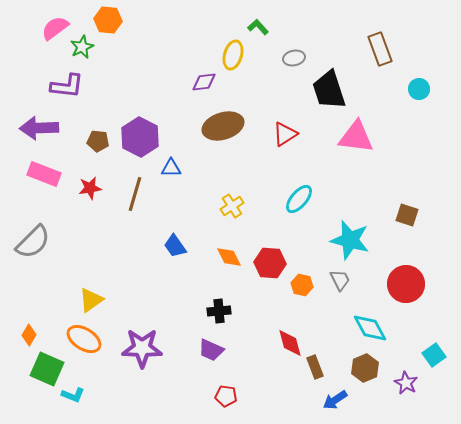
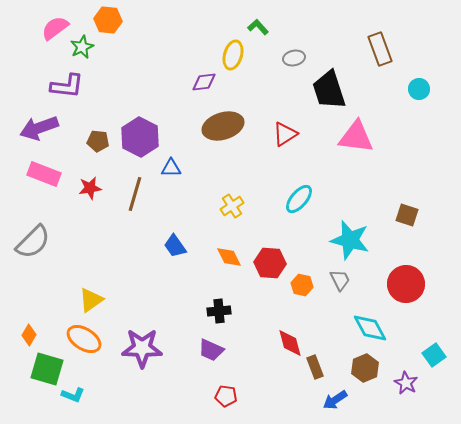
purple arrow at (39, 128): rotated 18 degrees counterclockwise
green square at (47, 369): rotated 8 degrees counterclockwise
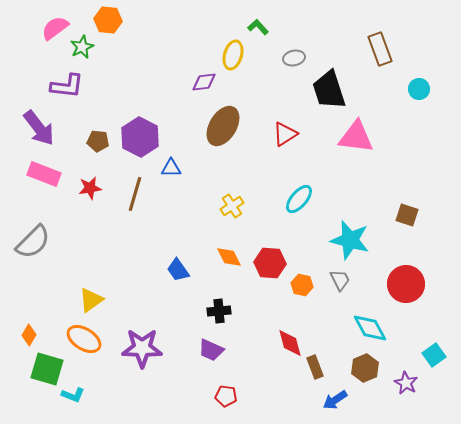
brown ellipse at (223, 126): rotated 42 degrees counterclockwise
purple arrow at (39, 128): rotated 108 degrees counterclockwise
blue trapezoid at (175, 246): moved 3 px right, 24 px down
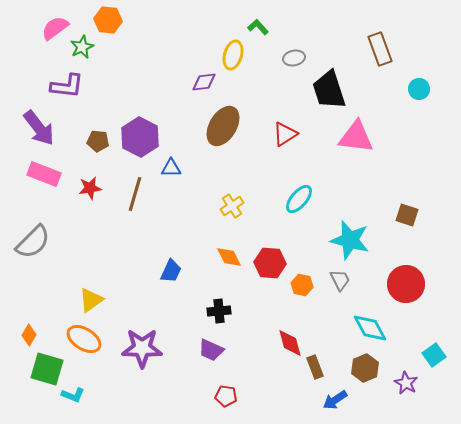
blue trapezoid at (178, 270): moved 7 px left, 1 px down; rotated 120 degrees counterclockwise
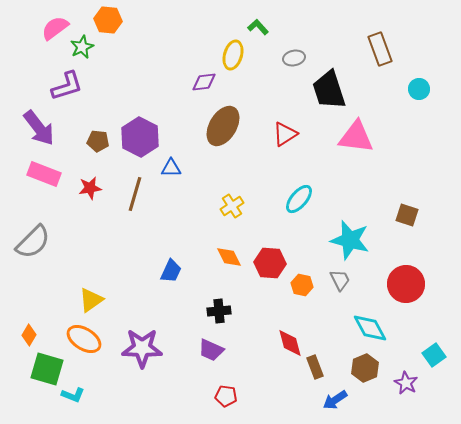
purple L-shape at (67, 86): rotated 24 degrees counterclockwise
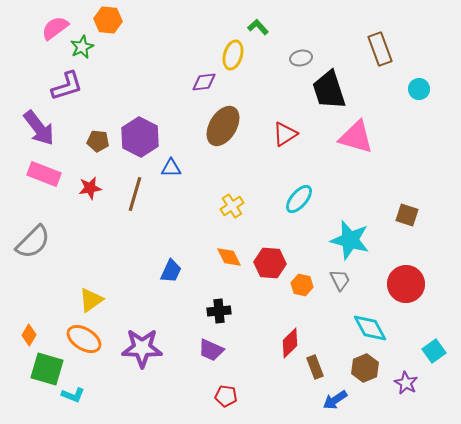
gray ellipse at (294, 58): moved 7 px right
pink triangle at (356, 137): rotated 9 degrees clockwise
red diamond at (290, 343): rotated 60 degrees clockwise
cyan square at (434, 355): moved 4 px up
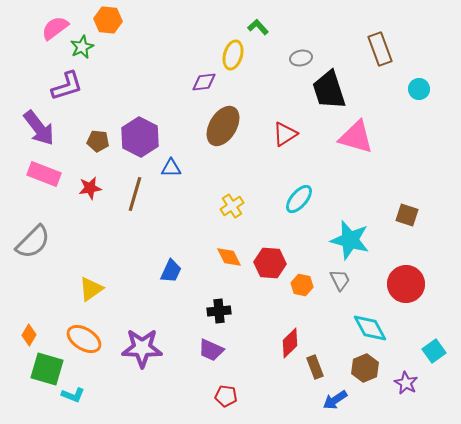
yellow triangle at (91, 300): moved 11 px up
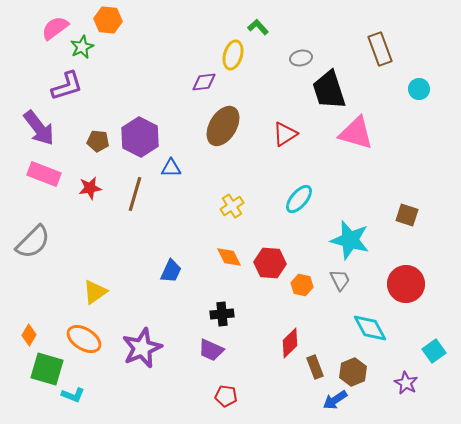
pink triangle at (356, 137): moved 4 px up
yellow triangle at (91, 289): moved 4 px right, 3 px down
black cross at (219, 311): moved 3 px right, 3 px down
purple star at (142, 348): rotated 24 degrees counterclockwise
brown hexagon at (365, 368): moved 12 px left, 4 px down
